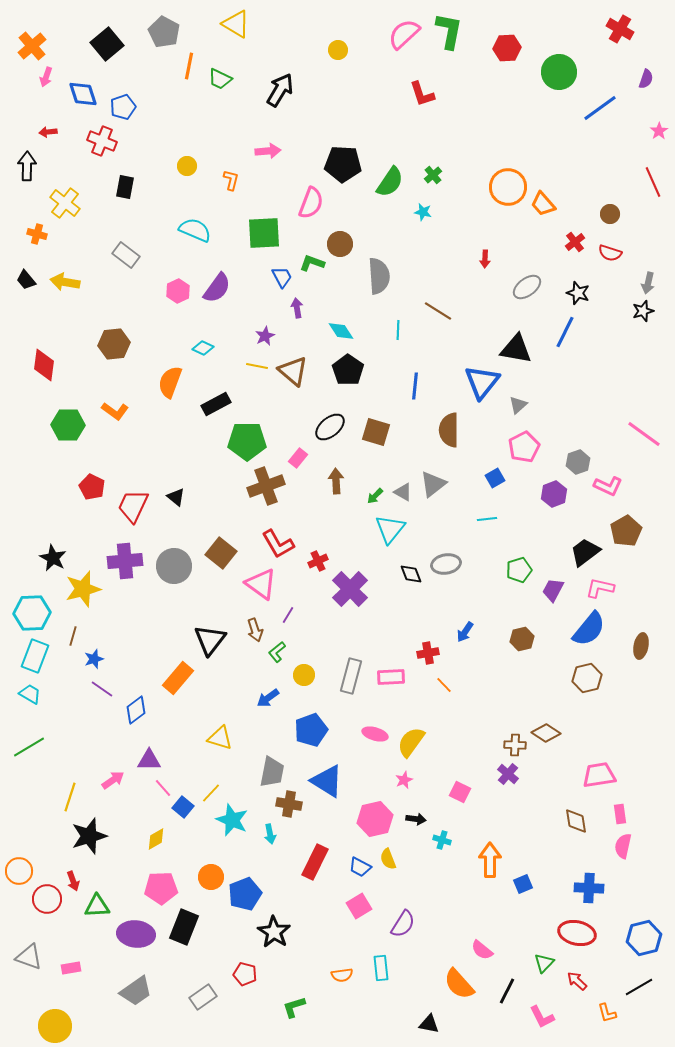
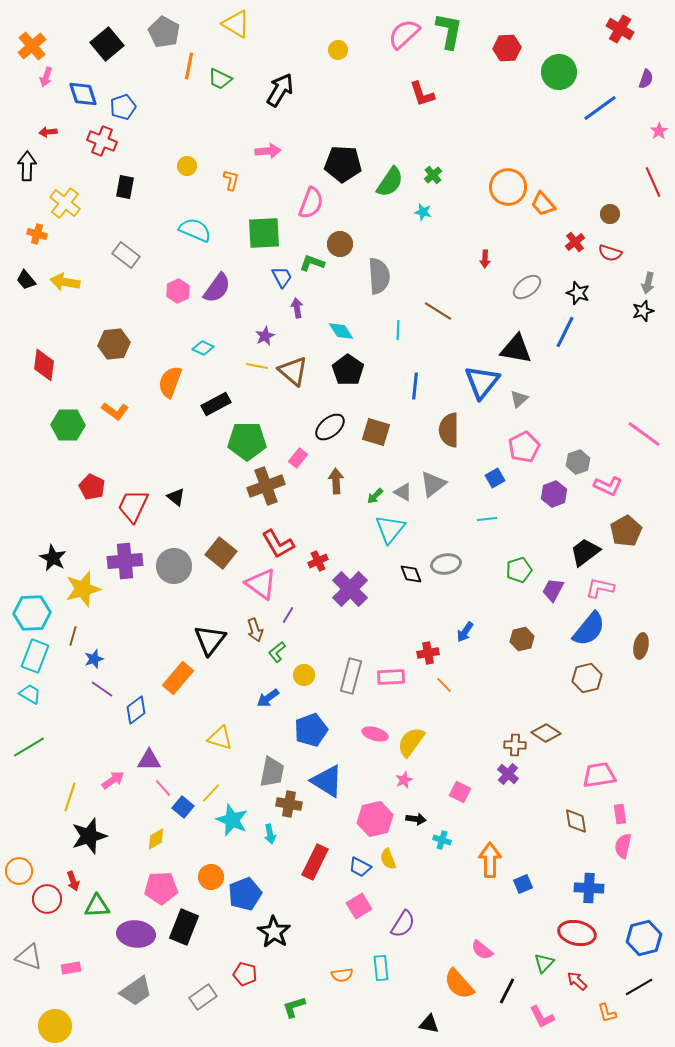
gray triangle at (518, 405): moved 1 px right, 6 px up
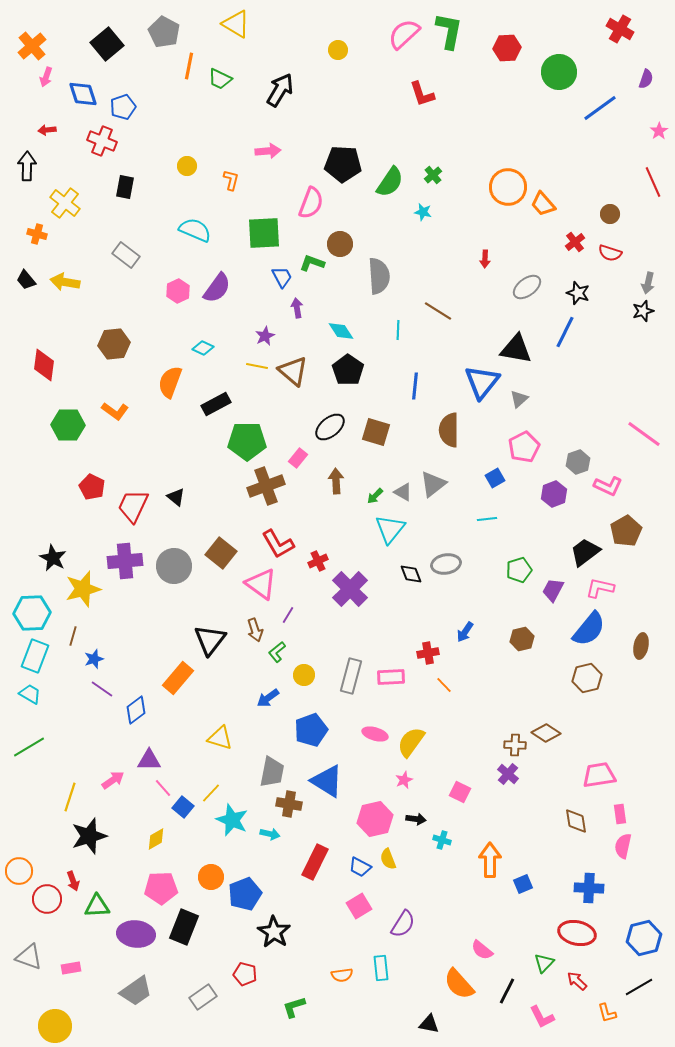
red arrow at (48, 132): moved 1 px left, 2 px up
cyan arrow at (270, 834): rotated 66 degrees counterclockwise
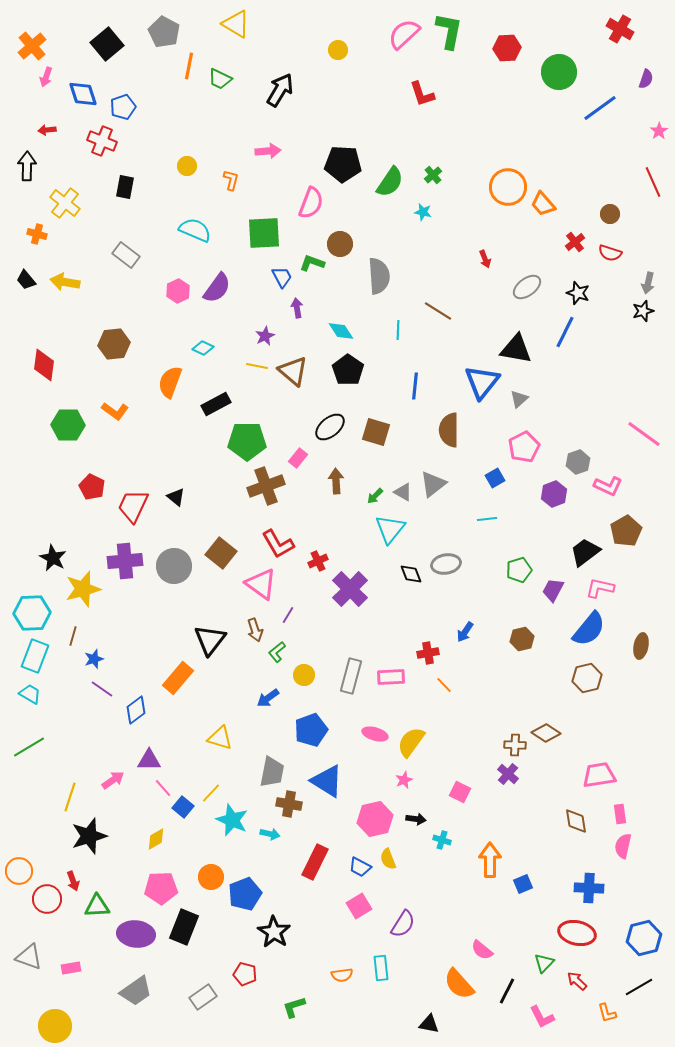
red arrow at (485, 259): rotated 24 degrees counterclockwise
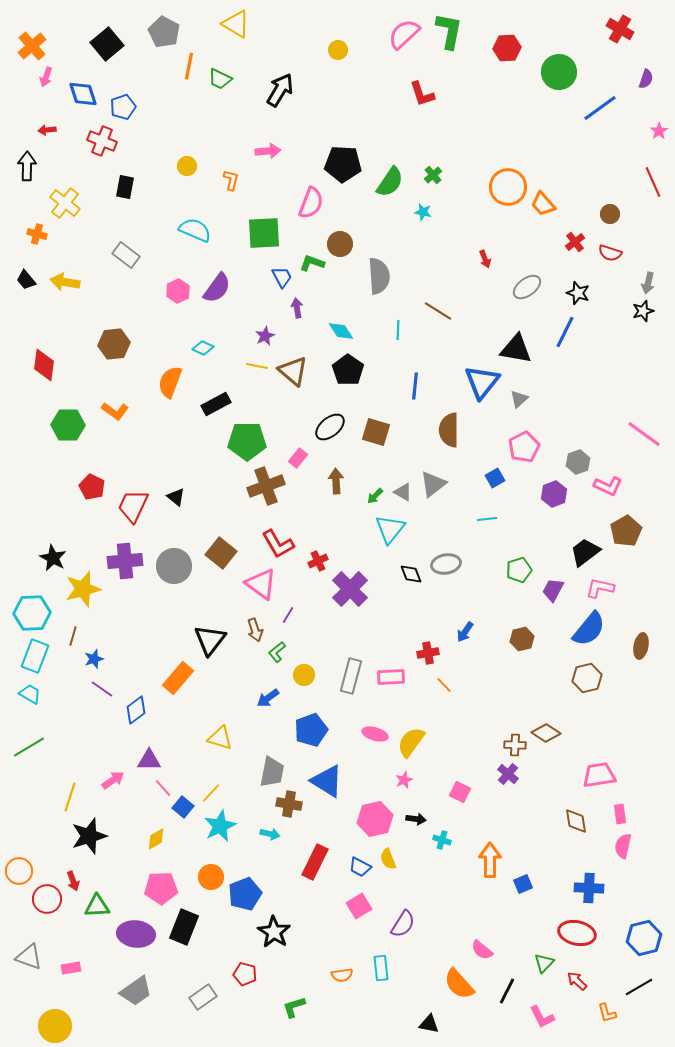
cyan star at (232, 820): moved 12 px left, 6 px down; rotated 24 degrees clockwise
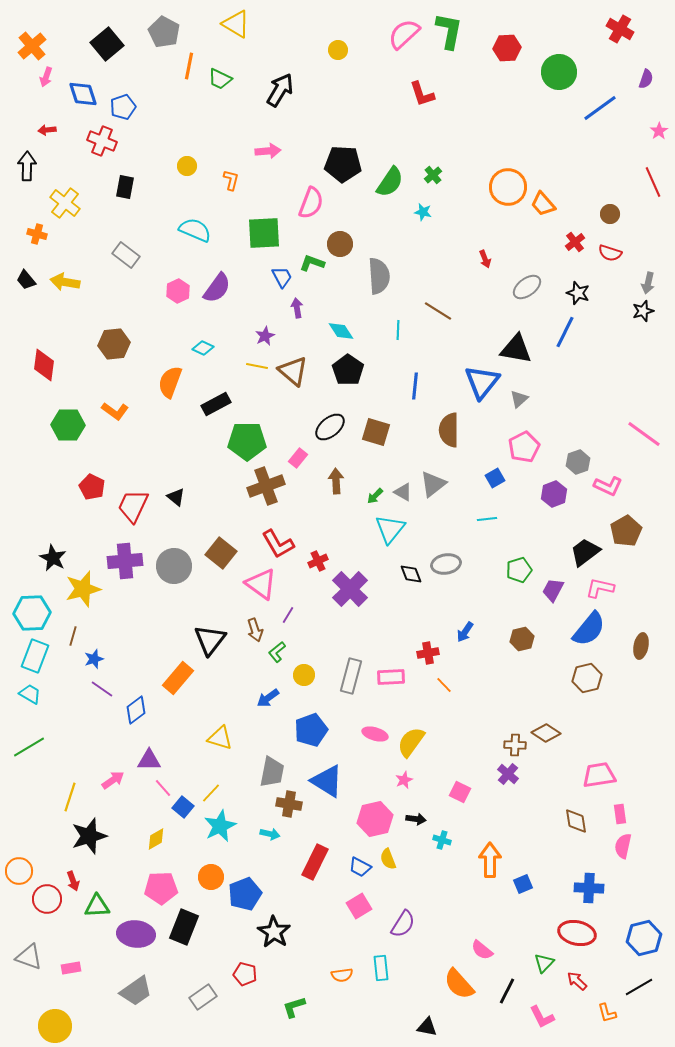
black triangle at (429, 1024): moved 2 px left, 3 px down
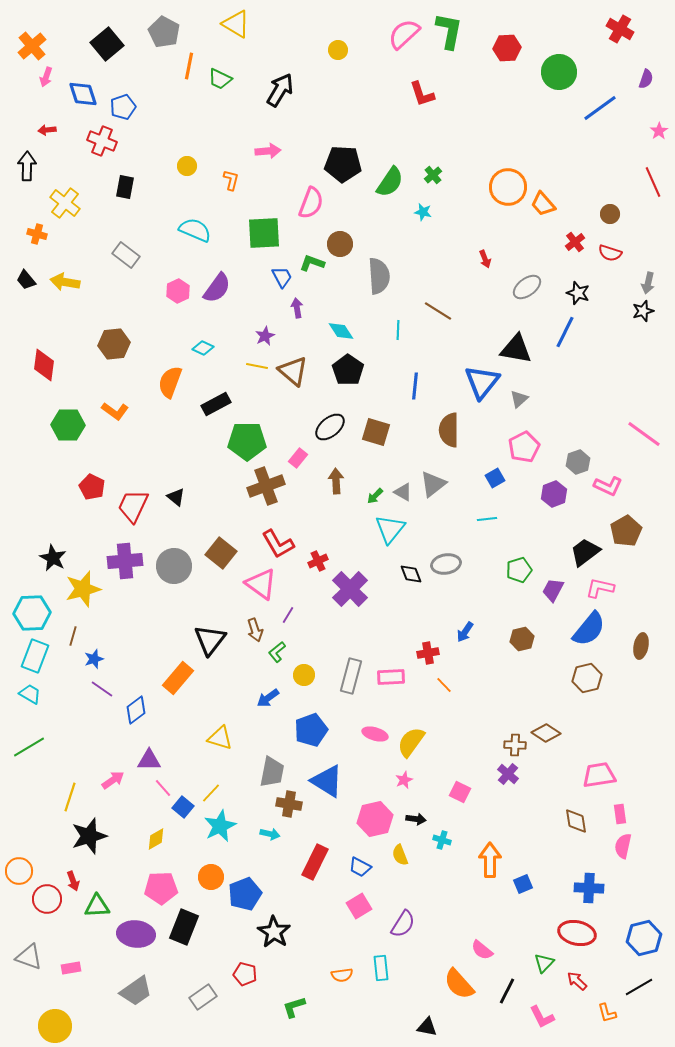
yellow semicircle at (388, 859): moved 12 px right, 4 px up
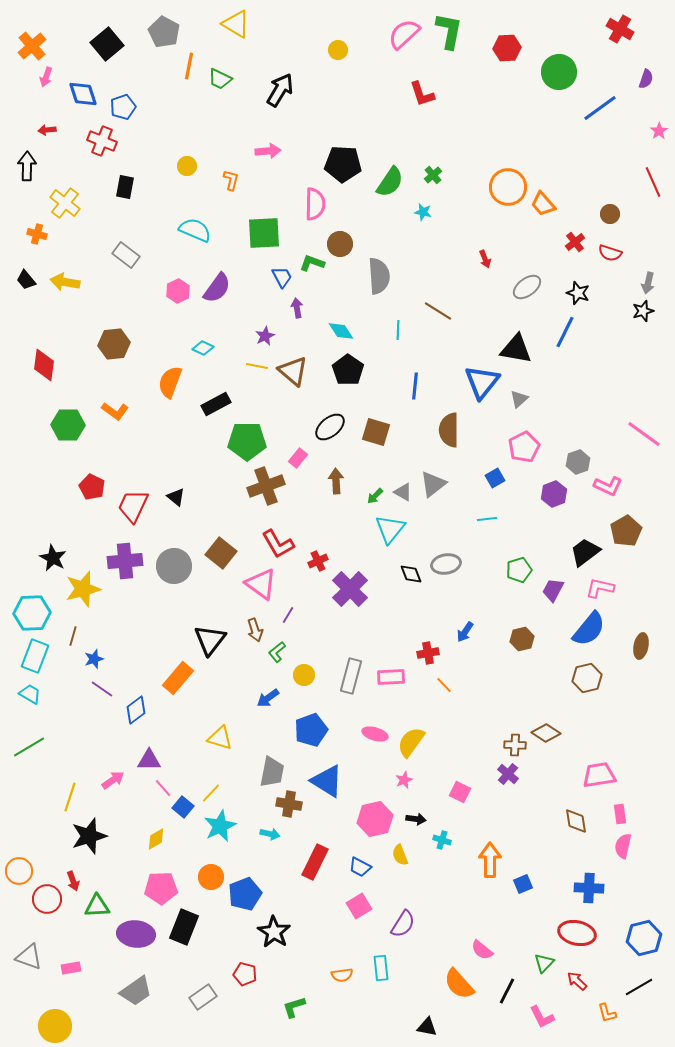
pink semicircle at (311, 203): moved 4 px right, 1 px down; rotated 20 degrees counterclockwise
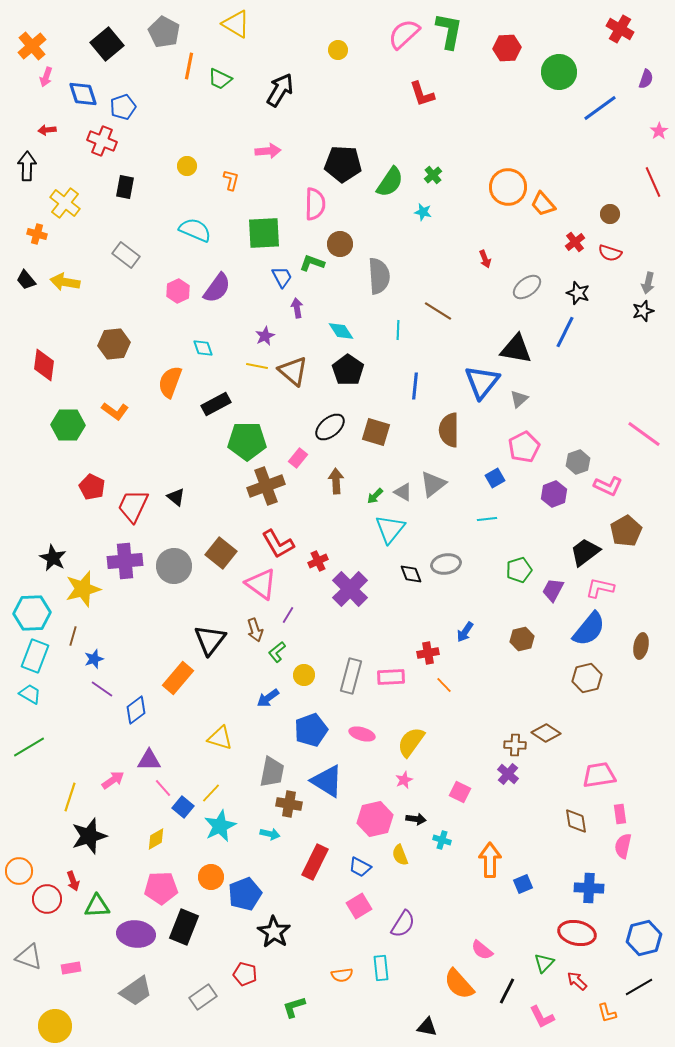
cyan diamond at (203, 348): rotated 45 degrees clockwise
pink ellipse at (375, 734): moved 13 px left
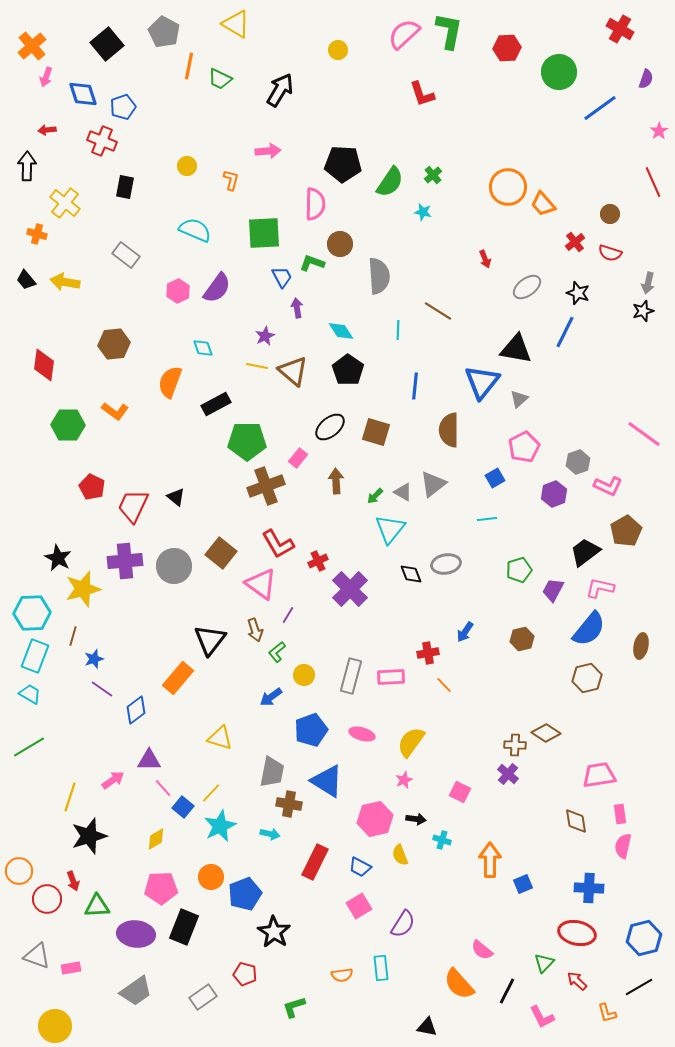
black star at (53, 558): moved 5 px right
blue arrow at (268, 698): moved 3 px right, 1 px up
gray triangle at (29, 957): moved 8 px right, 1 px up
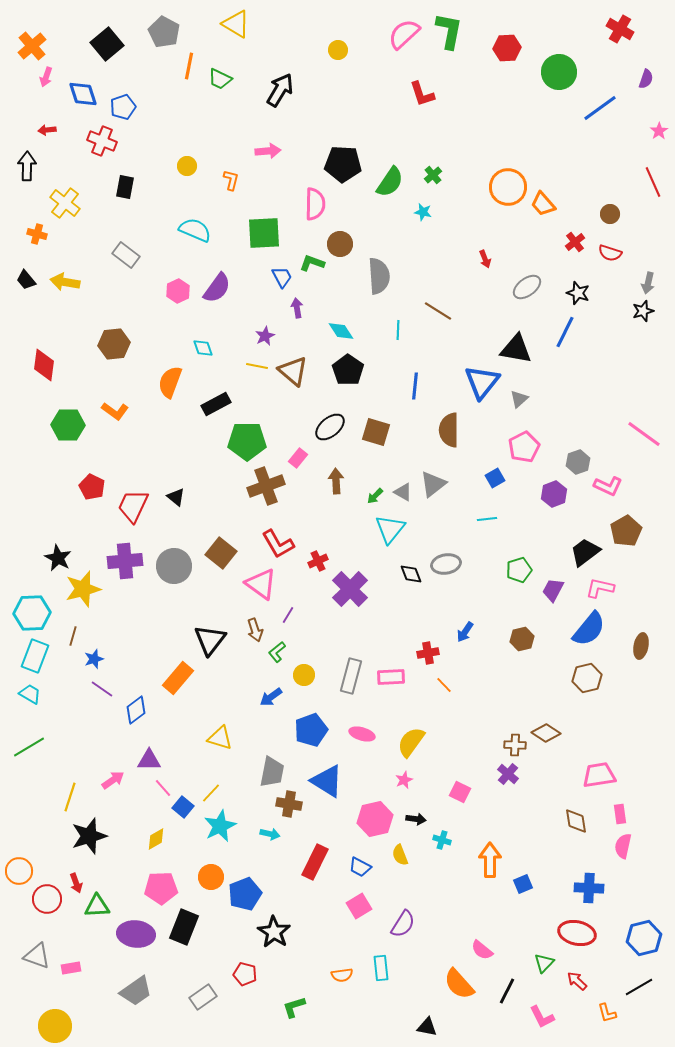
red arrow at (73, 881): moved 3 px right, 2 px down
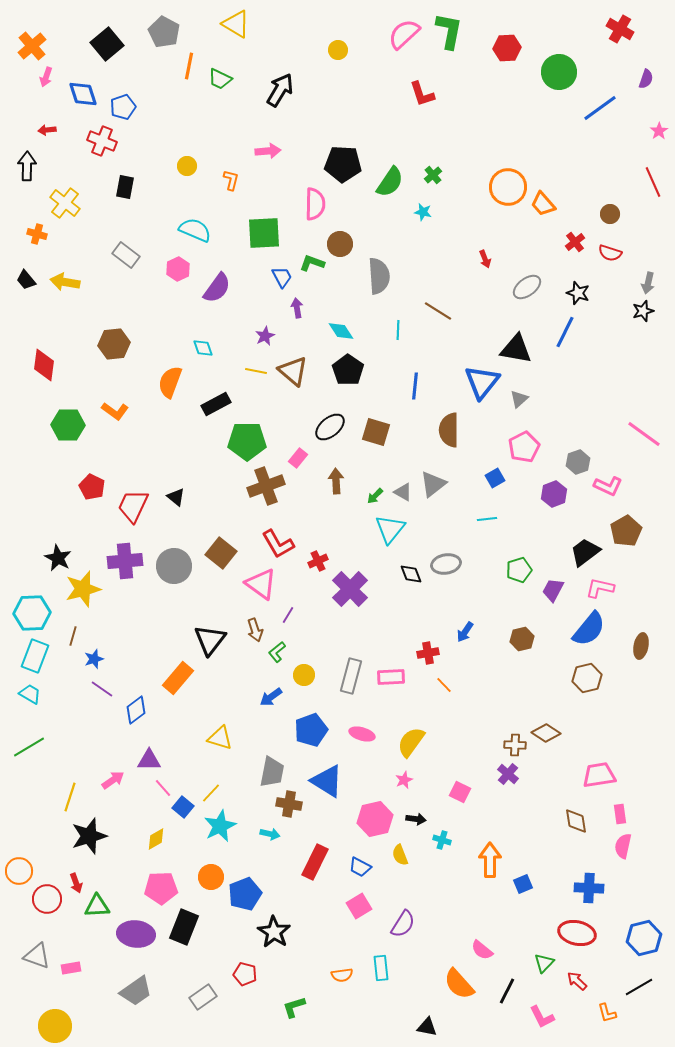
pink hexagon at (178, 291): moved 22 px up
yellow line at (257, 366): moved 1 px left, 5 px down
